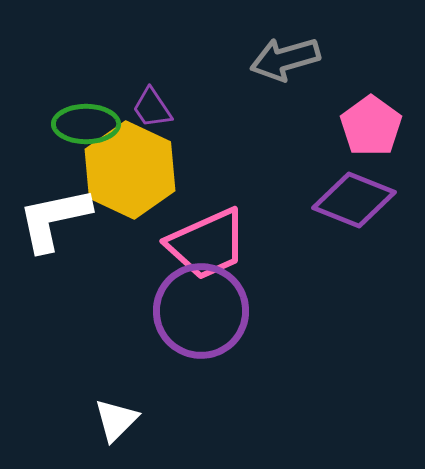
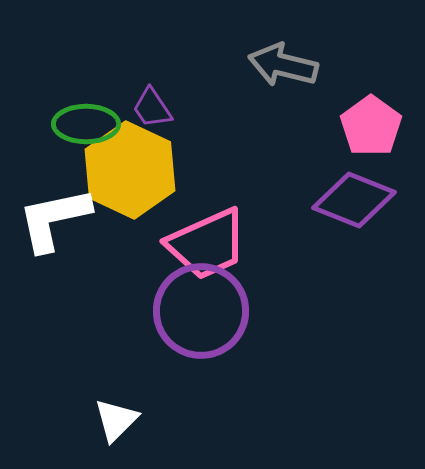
gray arrow: moved 2 px left, 6 px down; rotated 30 degrees clockwise
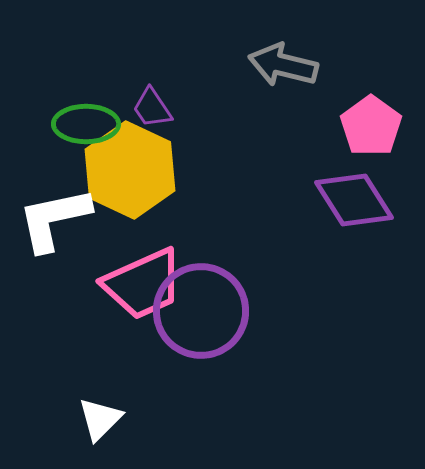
purple diamond: rotated 36 degrees clockwise
pink trapezoid: moved 64 px left, 40 px down
white triangle: moved 16 px left, 1 px up
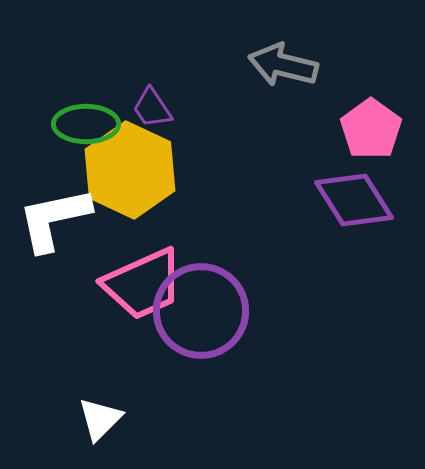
pink pentagon: moved 3 px down
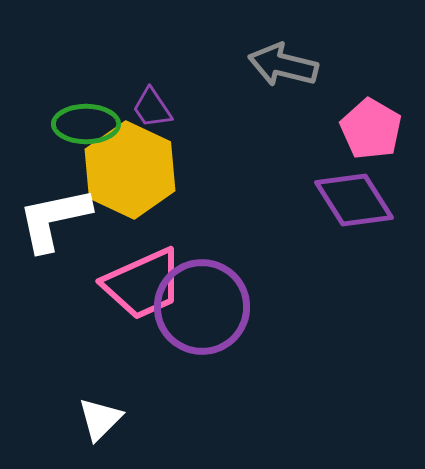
pink pentagon: rotated 6 degrees counterclockwise
purple circle: moved 1 px right, 4 px up
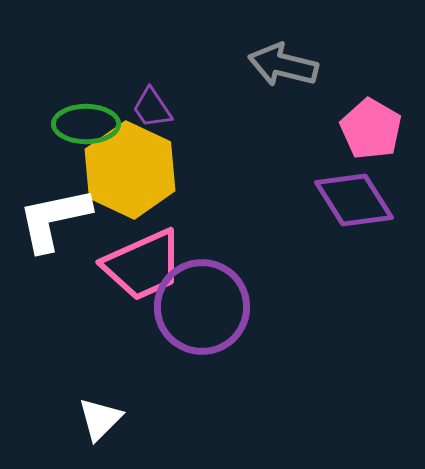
pink trapezoid: moved 19 px up
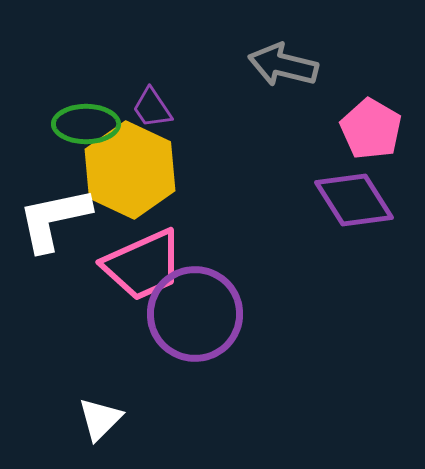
purple circle: moved 7 px left, 7 px down
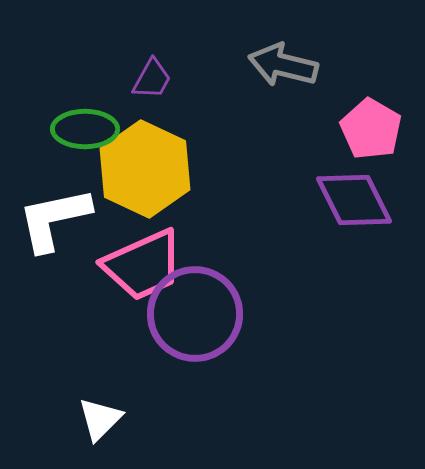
purple trapezoid: moved 29 px up; rotated 117 degrees counterclockwise
green ellipse: moved 1 px left, 5 px down
yellow hexagon: moved 15 px right, 1 px up
purple diamond: rotated 6 degrees clockwise
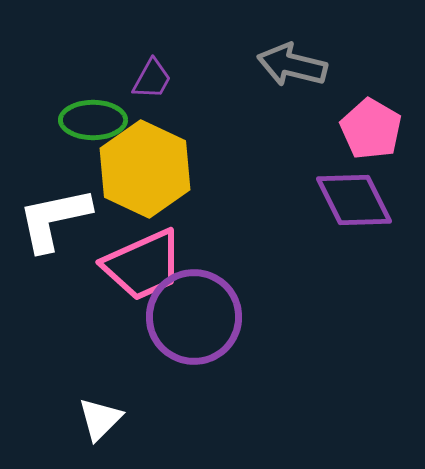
gray arrow: moved 9 px right
green ellipse: moved 8 px right, 9 px up
purple circle: moved 1 px left, 3 px down
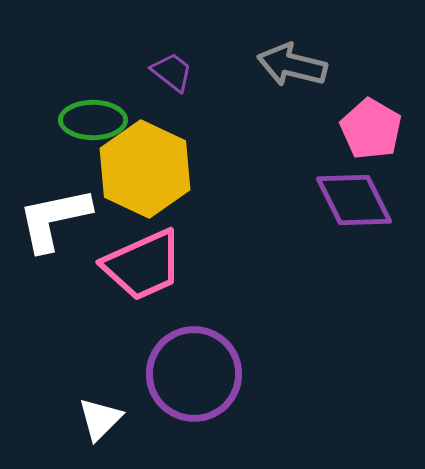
purple trapezoid: moved 20 px right, 7 px up; rotated 81 degrees counterclockwise
purple circle: moved 57 px down
